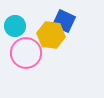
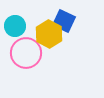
yellow hexagon: moved 2 px left, 1 px up; rotated 20 degrees clockwise
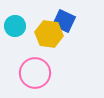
yellow hexagon: rotated 20 degrees counterclockwise
pink circle: moved 9 px right, 20 px down
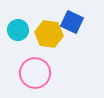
blue square: moved 8 px right, 1 px down
cyan circle: moved 3 px right, 4 px down
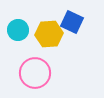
yellow hexagon: rotated 12 degrees counterclockwise
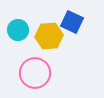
yellow hexagon: moved 2 px down
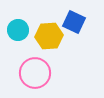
blue square: moved 2 px right
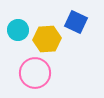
blue square: moved 2 px right
yellow hexagon: moved 2 px left, 3 px down
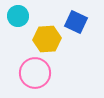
cyan circle: moved 14 px up
